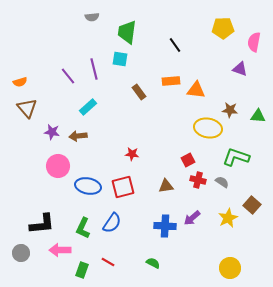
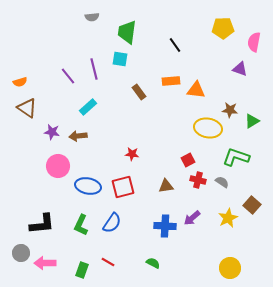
brown triangle at (27, 108): rotated 15 degrees counterclockwise
green triangle at (258, 116): moved 6 px left, 5 px down; rotated 35 degrees counterclockwise
green L-shape at (83, 228): moved 2 px left, 3 px up
pink arrow at (60, 250): moved 15 px left, 13 px down
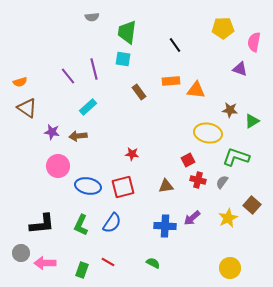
cyan square at (120, 59): moved 3 px right
yellow ellipse at (208, 128): moved 5 px down
gray semicircle at (222, 182): rotated 88 degrees counterclockwise
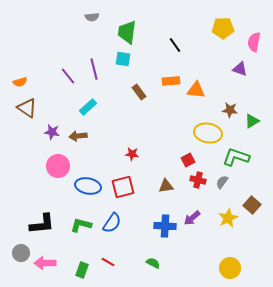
green L-shape at (81, 225): rotated 80 degrees clockwise
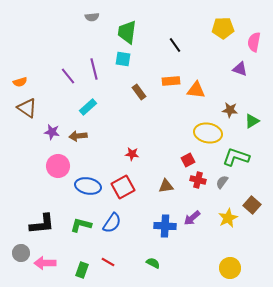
red square at (123, 187): rotated 15 degrees counterclockwise
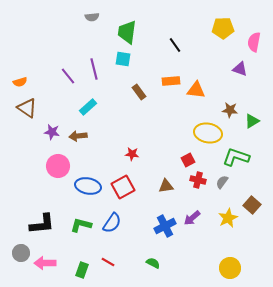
blue cross at (165, 226): rotated 30 degrees counterclockwise
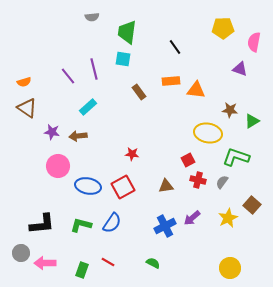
black line at (175, 45): moved 2 px down
orange semicircle at (20, 82): moved 4 px right
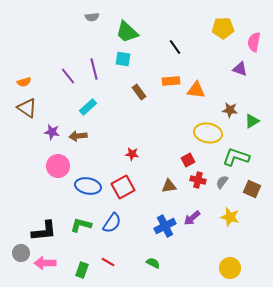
green trapezoid at (127, 32): rotated 55 degrees counterclockwise
brown triangle at (166, 186): moved 3 px right
brown square at (252, 205): moved 16 px up; rotated 18 degrees counterclockwise
yellow star at (228, 218): moved 2 px right, 1 px up; rotated 30 degrees counterclockwise
black L-shape at (42, 224): moved 2 px right, 7 px down
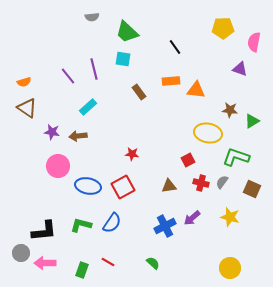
red cross at (198, 180): moved 3 px right, 3 px down
green semicircle at (153, 263): rotated 16 degrees clockwise
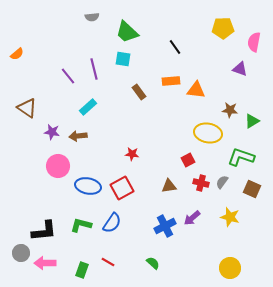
orange semicircle at (24, 82): moved 7 px left, 28 px up; rotated 24 degrees counterclockwise
green L-shape at (236, 157): moved 5 px right
red square at (123, 187): moved 1 px left, 1 px down
